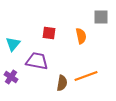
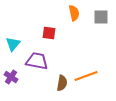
orange semicircle: moved 7 px left, 23 px up
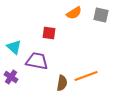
orange semicircle: rotated 70 degrees clockwise
gray square: moved 2 px up; rotated 14 degrees clockwise
cyan triangle: moved 1 px right, 3 px down; rotated 28 degrees counterclockwise
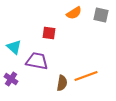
purple cross: moved 2 px down
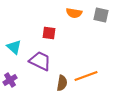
orange semicircle: rotated 42 degrees clockwise
purple trapezoid: moved 3 px right; rotated 15 degrees clockwise
purple cross: moved 1 px left, 1 px down; rotated 24 degrees clockwise
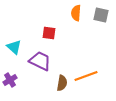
orange semicircle: moved 2 px right; rotated 84 degrees clockwise
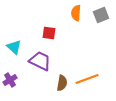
gray square: rotated 35 degrees counterclockwise
orange line: moved 1 px right, 3 px down
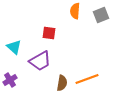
orange semicircle: moved 1 px left, 2 px up
purple trapezoid: rotated 125 degrees clockwise
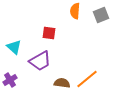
orange line: rotated 20 degrees counterclockwise
brown semicircle: rotated 91 degrees counterclockwise
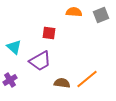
orange semicircle: moved 1 px left, 1 px down; rotated 91 degrees clockwise
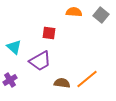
gray square: rotated 28 degrees counterclockwise
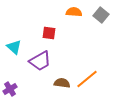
purple cross: moved 9 px down
